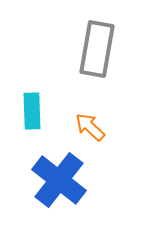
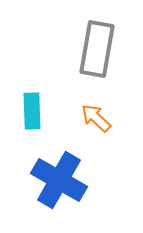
orange arrow: moved 6 px right, 9 px up
blue cross: rotated 8 degrees counterclockwise
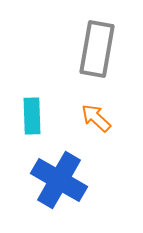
cyan rectangle: moved 5 px down
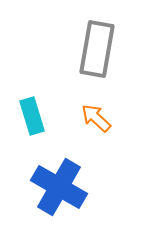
cyan rectangle: rotated 15 degrees counterclockwise
blue cross: moved 7 px down
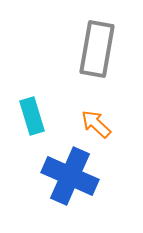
orange arrow: moved 6 px down
blue cross: moved 11 px right, 11 px up; rotated 6 degrees counterclockwise
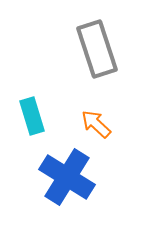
gray rectangle: rotated 28 degrees counterclockwise
blue cross: moved 3 px left, 1 px down; rotated 8 degrees clockwise
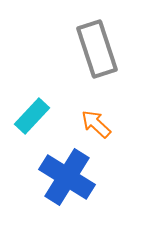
cyan rectangle: rotated 60 degrees clockwise
